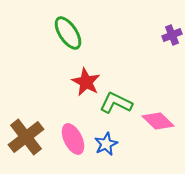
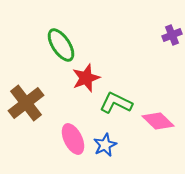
green ellipse: moved 7 px left, 12 px down
red star: moved 4 px up; rotated 24 degrees clockwise
brown cross: moved 34 px up
blue star: moved 1 px left, 1 px down
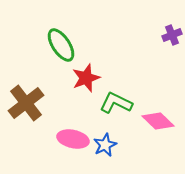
pink ellipse: rotated 52 degrees counterclockwise
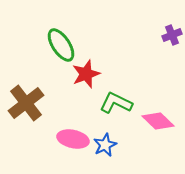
red star: moved 4 px up
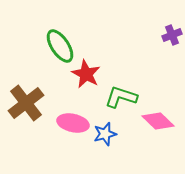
green ellipse: moved 1 px left, 1 px down
red star: rotated 24 degrees counterclockwise
green L-shape: moved 5 px right, 6 px up; rotated 8 degrees counterclockwise
pink ellipse: moved 16 px up
blue star: moved 11 px up; rotated 10 degrees clockwise
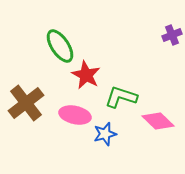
red star: moved 1 px down
pink ellipse: moved 2 px right, 8 px up
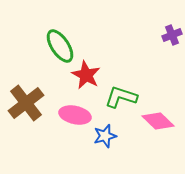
blue star: moved 2 px down
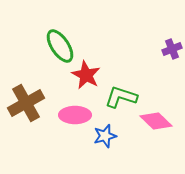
purple cross: moved 14 px down
brown cross: rotated 9 degrees clockwise
pink ellipse: rotated 12 degrees counterclockwise
pink diamond: moved 2 px left
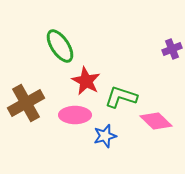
red star: moved 6 px down
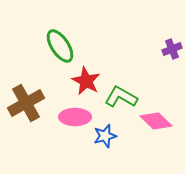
green L-shape: rotated 12 degrees clockwise
pink ellipse: moved 2 px down
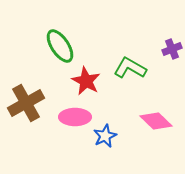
green L-shape: moved 9 px right, 29 px up
blue star: rotated 10 degrees counterclockwise
